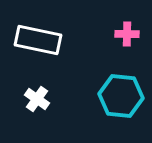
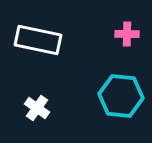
white cross: moved 9 px down
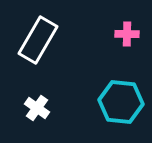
white rectangle: rotated 72 degrees counterclockwise
cyan hexagon: moved 6 px down
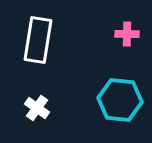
white rectangle: rotated 21 degrees counterclockwise
cyan hexagon: moved 1 px left, 2 px up
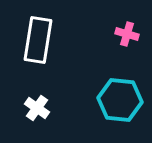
pink cross: rotated 15 degrees clockwise
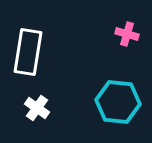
white rectangle: moved 10 px left, 12 px down
cyan hexagon: moved 2 px left, 2 px down
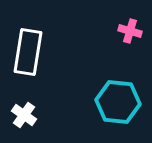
pink cross: moved 3 px right, 3 px up
white cross: moved 13 px left, 7 px down
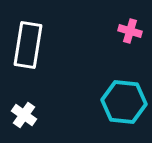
white rectangle: moved 7 px up
cyan hexagon: moved 6 px right
